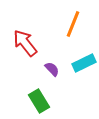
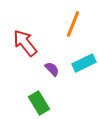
green rectangle: moved 2 px down
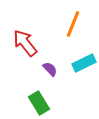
purple semicircle: moved 2 px left
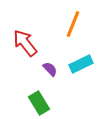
cyan rectangle: moved 3 px left, 1 px down
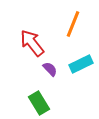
red arrow: moved 7 px right
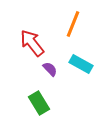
cyan rectangle: rotated 55 degrees clockwise
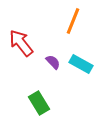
orange line: moved 3 px up
red arrow: moved 11 px left
purple semicircle: moved 3 px right, 7 px up
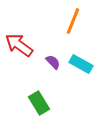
red arrow: moved 2 px left, 2 px down; rotated 16 degrees counterclockwise
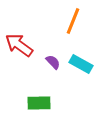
green rectangle: rotated 60 degrees counterclockwise
